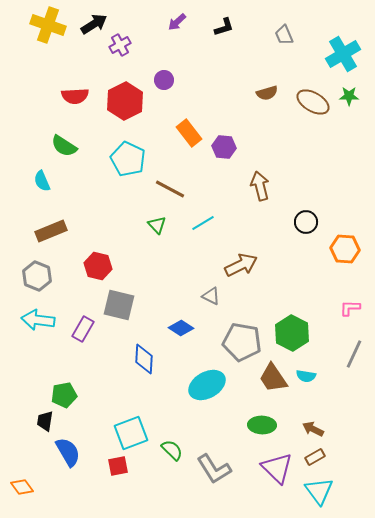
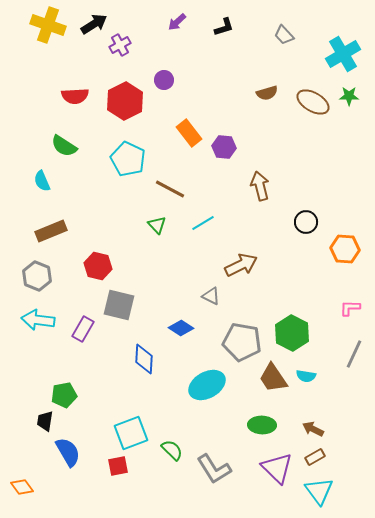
gray trapezoid at (284, 35): rotated 20 degrees counterclockwise
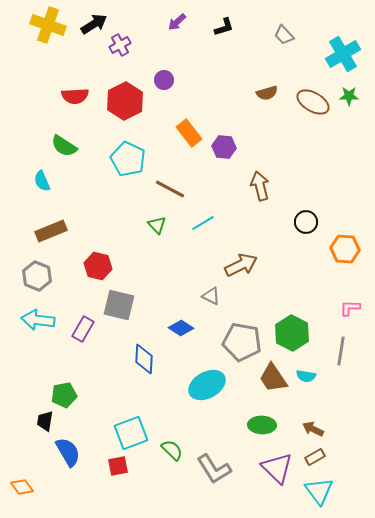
gray line at (354, 354): moved 13 px left, 3 px up; rotated 16 degrees counterclockwise
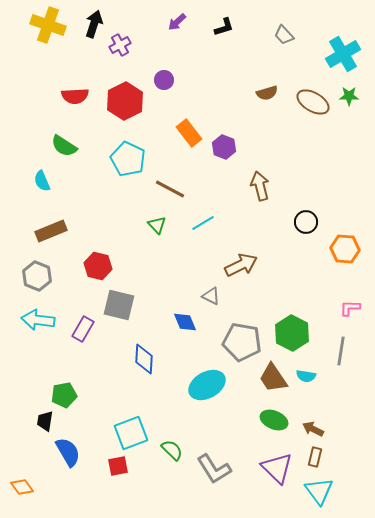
black arrow at (94, 24): rotated 40 degrees counterclockwise
purple hexagon at (224, 147): rotated 15 degrees clockwise
blue diamond at (181, 328): moved 4 px right, 6 px up; rotated 35 degrees clockwise
green ellipse at (262, 425): moved 12 px right, 5 px up; rotated 20 degrees clockwise
brown rectangle at (315, 457): rotated 48 degrees counterclockwise
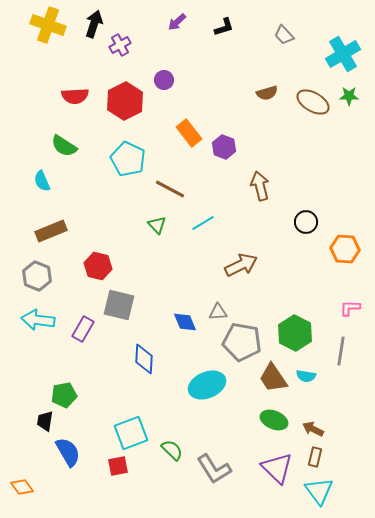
gray triangle at (211, 296): moved 7 px right, 16 px down; rotated 30 degrees counterclockwise
green hexagon at (292, 333): moved 3 px right
cyan ellipse at (207, 385): rotated 6 degrees clockwise
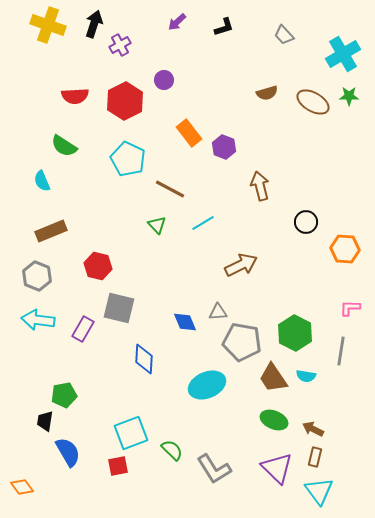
gray square at (119, 305): moved 3 px down
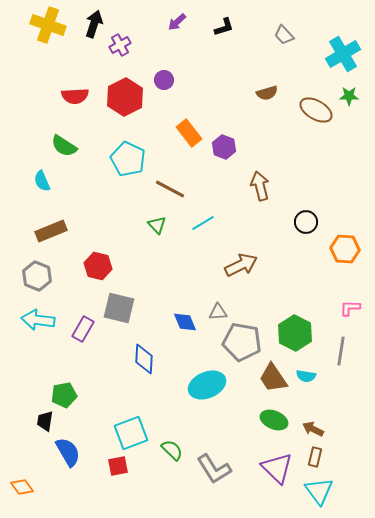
red hexagon at (125, 101): moved 4 px up
brown ellipse at (313, 102): moved 3 px right, 8 px down
